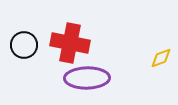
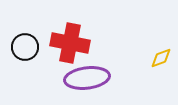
black circle: moved 1 px right, 2 px down
purple ellipse: rotated 6 degrees counterclockwise
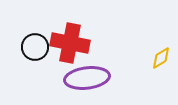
black circle: moved 10 px right
yellow diamond: rotated 10 degrees counterclockwise
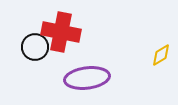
red cross: moved 9 px left, 11 px up
yellow diamond: moved 3 px up
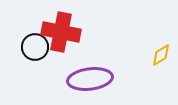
purple ellipse: moved 3 px right, 1 px down
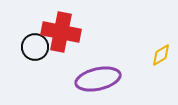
purple ellipse: moved 8 px right; rotated 6 degrees counterclockwise
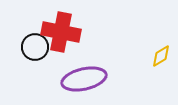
yellow diamond: moved 1 px down
purple ellipse: moved 14 px left
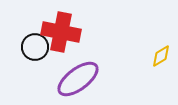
purple ellipse: moved 6 px left; rotated 24 degrees counterclockwise
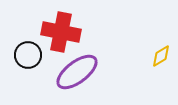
black circle: moved 7 px left, 8 px down
purple ellipse: moved 1 px left, 7 px up
